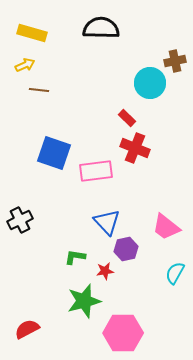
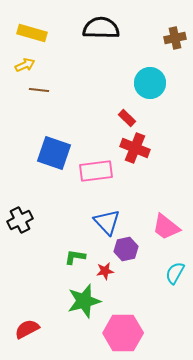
brown cross: moved 23 px up
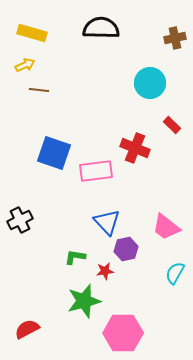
red rectangle: moved 45 px right, 7 px down
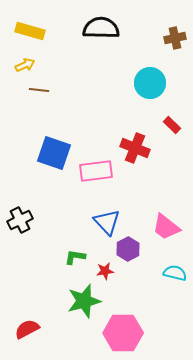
yellow rectangle: moved 2 px left, 2 px up
purple hexagon: moved 2 px right; rotated 15 degrees counterclockwise
cyan semicircle: rotated 75 degrees clockwise
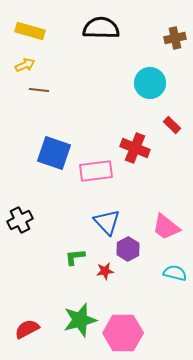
green L-shape: rotated 15 degrees counterclockwise
green star: moved 4 px left, 19 px down
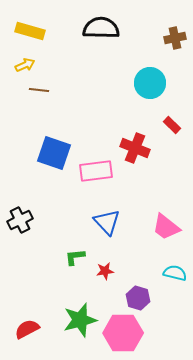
purple hexagon: moved 10 px right, 49 px down; rotated 15 degrees counterclockwise
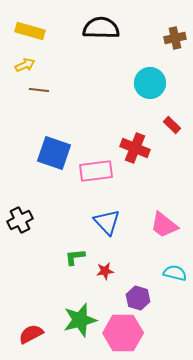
pink trapezoid: moved 2 px left, 2 px up
red semicircle: moved 4 px right, 5 px down
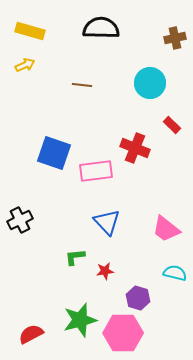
brown line: moved 43 px right, 5 px up
pink trapezoid: moved 2 px right, 4 px down
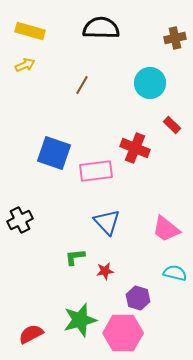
brown line: rotated 66 degrees counterclockwise
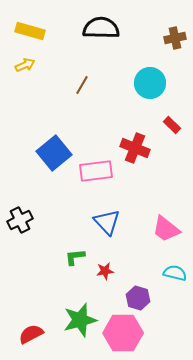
blue square: rotated 32 degrees clockwise
